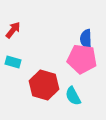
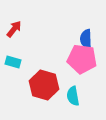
red arrow: moved 1 px right, 1 px up
cyan semicircle: rotated 18 degrees clockwise
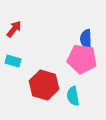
cyan rectangle: moved 1 px up
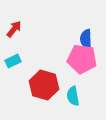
cyan rectangle: rotated 42 degrees counterclockwise
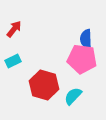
cyan semicircle: rotated 54 degrees clockwise
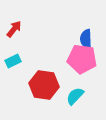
red hexagon: rotated 8 degrees counterclockwise
cyan semicircle: moved 2 px right
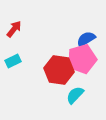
blue semicircle: rotated 60 degrees clockwise
pink pentagon: rotated 24 degrees counterclockwise
red hexagon: moved 15 px right, 15 px up
cyan semicircle: moved 1 px up
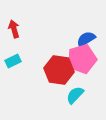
red arrow: rotated 54 degrees counterclockwise
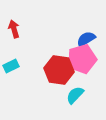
cyan rectangle: moved 2 px left, 5 px down
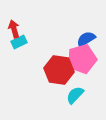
cyan rectangle: moved 8 px right, 24 px up
